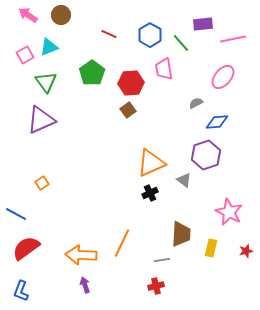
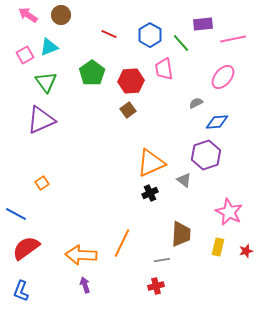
red hexagon: moved 2 px up
yellow rectangle: moved 7 px right, 1 px up
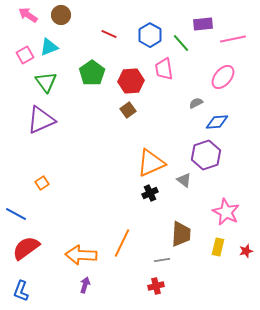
pink star: moved 3 px left
purple arrow: rotated 35 degrees clockwise
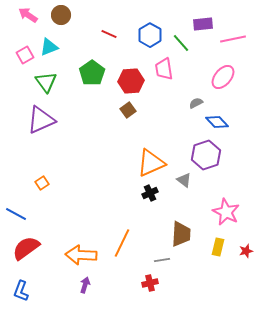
blue diamond: rotated 50 degrees clockwise
red cross: moved 6 px left, 3 px up
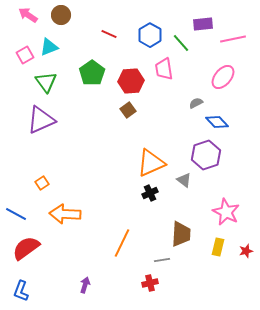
orange arrow: moved 16 px left, 41 px up
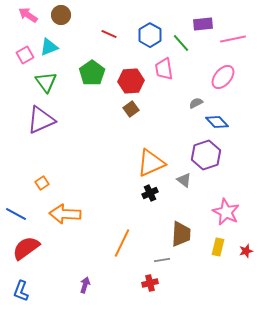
brown square: moved 3 px right, 1 px up
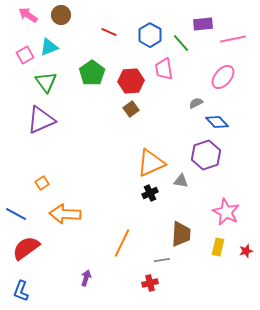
red line: moved 2 px up
gray triangle: moved 3 px left, 1 px down; rotated 28 degrees counterclockwise
purple arrow: moved 1 px right, 7 px up
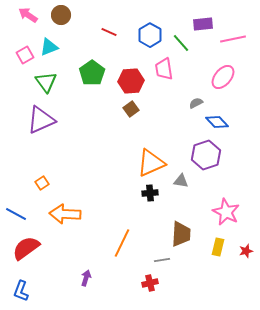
black cross: rotated 21 degrees clockwise
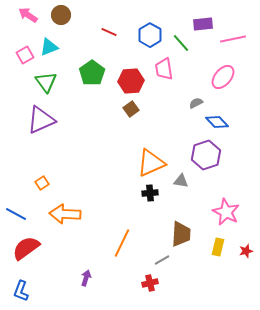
gray line: rotated 21 degrees counterclockwise
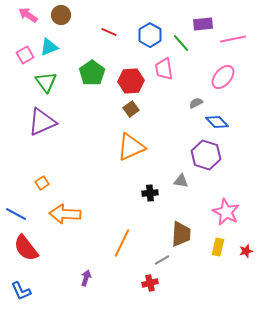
purple triangle: moved 1 px right, 2 px down
purple hexagon: rotated 24 degrees counterclockwise
orange triangle: moved 20 px left, 16 px up
red semicircle: rotated 92 degrees counterclockwise
blue L-shape: rotated 45 degrees counterclockwise
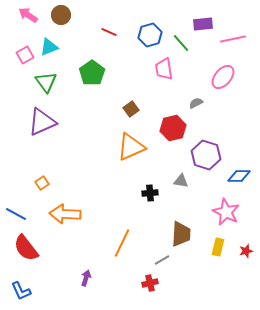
blue hexagon: rotated 15 degrees clockwise
red hexagon: moved 42 px right, 47 px down; rotated 10 degrees counterclockwise
blue diamond: moved 22 px right, 54 px down; rotated 45 degrees counterclockwise
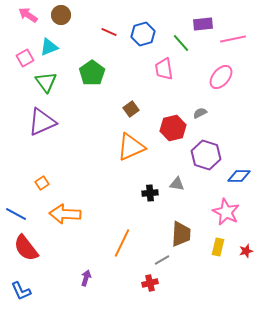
blue hexagon: moved 7 px left, 1 px up
pink square: moved 3 px down
pink ellipse: moved 2 px left
gray semicircle: moved 4 px right, 10 px down
gray triangle: moved 4 px left, 3 px down
